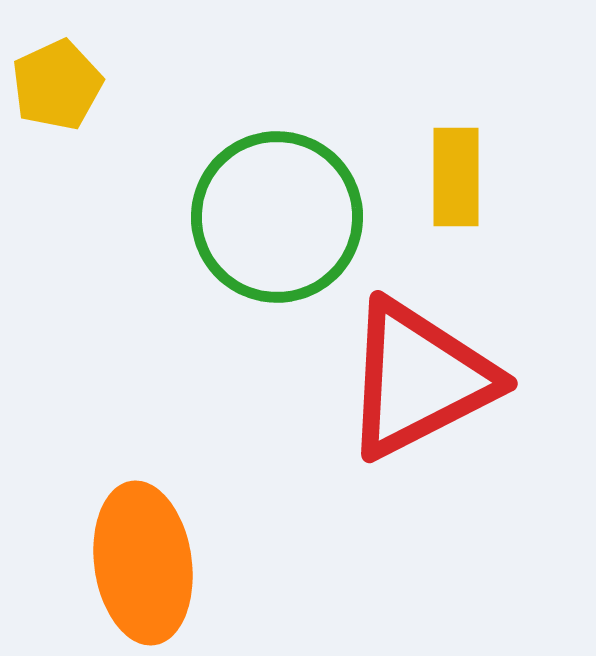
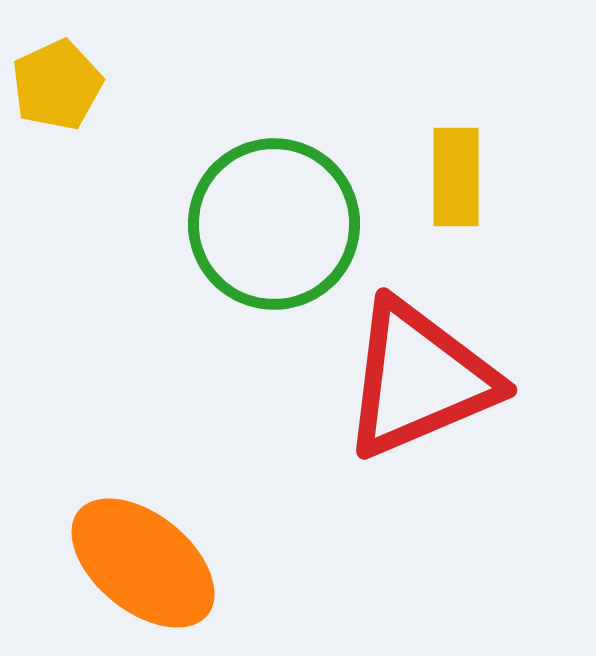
green circle: moved 3 px left, 7 px down
red triangle: rotated 4 degrees clockwise
orange ellipse: rotated 43 degrees counterclockwise
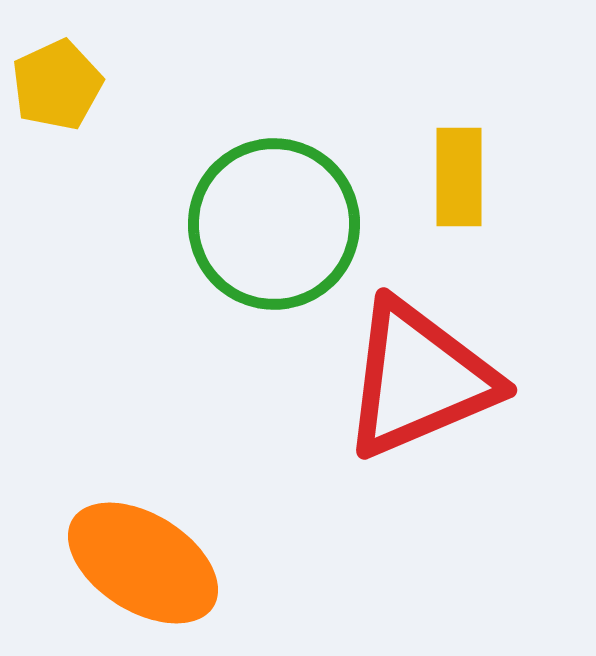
yellow rectangle: moved 3 px right
orange ellipse: rotated 7 degrees counterclockwise
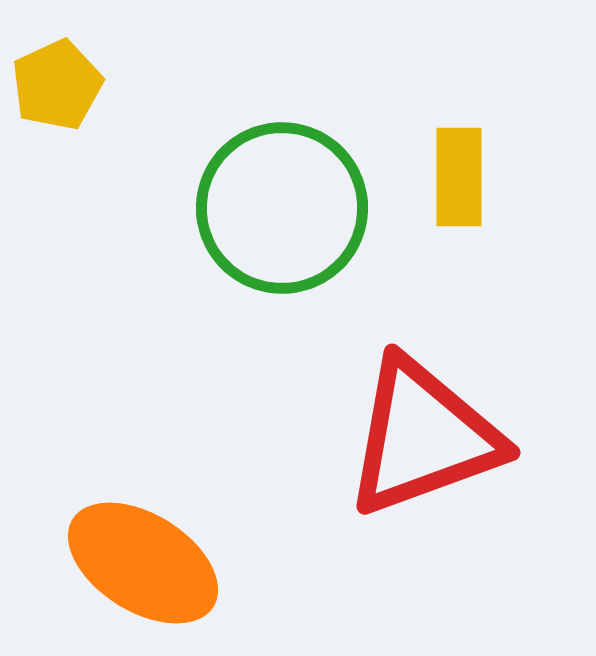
green circle: moved 8 px right, 16 px up
red triangle: moved 4 px right, 58 px down; rotated 3 degrees clockwise
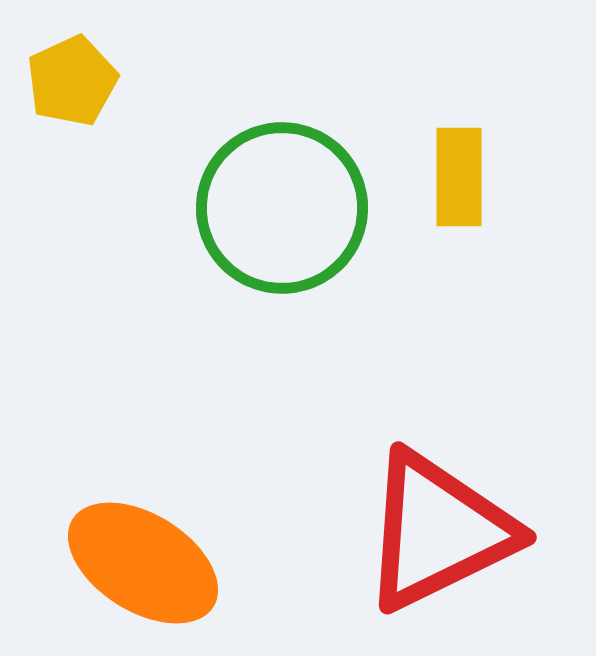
yellow pentagon: moved 15 px right, 4 px up
red triangle: moved 15 px right, 94 px down; rotated 6 degrees counterclockwise
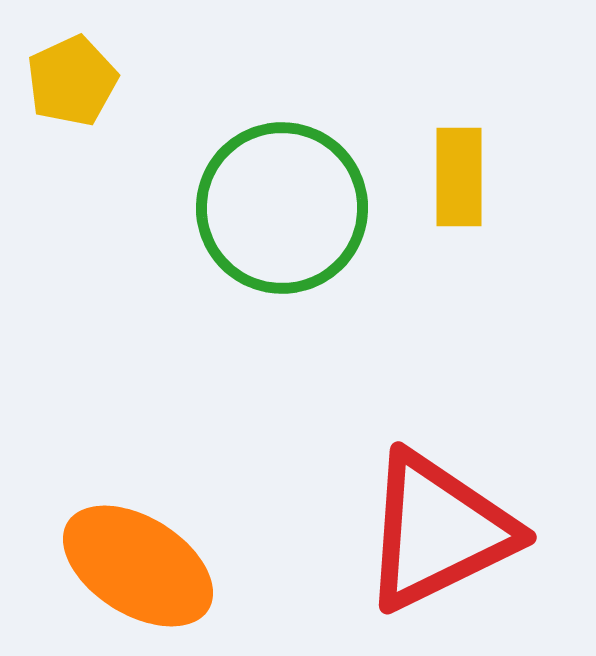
orange ellipse: moved 5 px left, 3 px down
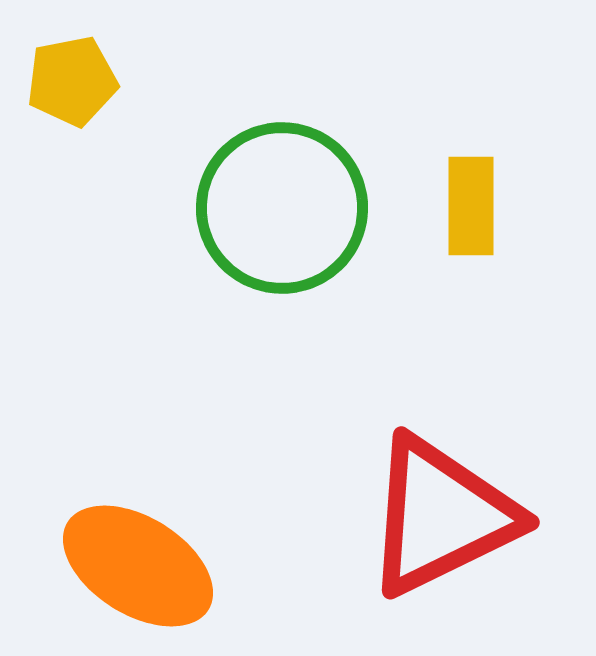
yellow pentagon: rotated 14 degrees clockwise
yellow rectangle: moved 12 px right, 29 px down
red triangle: moved 3 px right, 15 px up
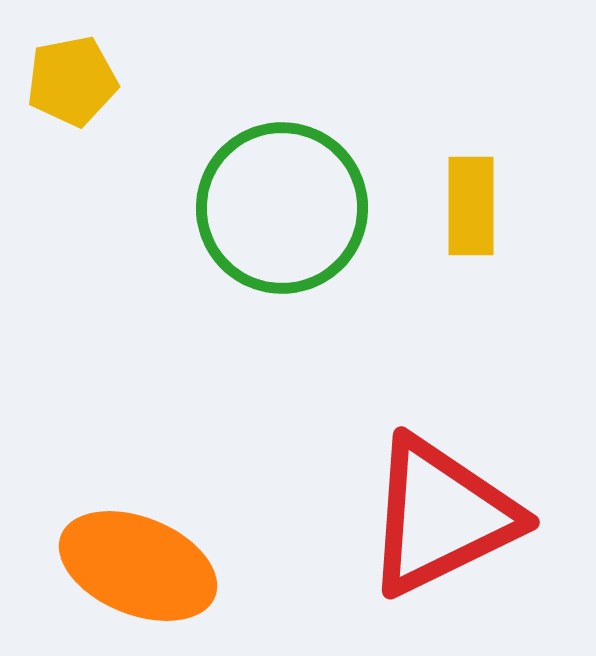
orange ellipse: rotated 10 degrees counterclockwise
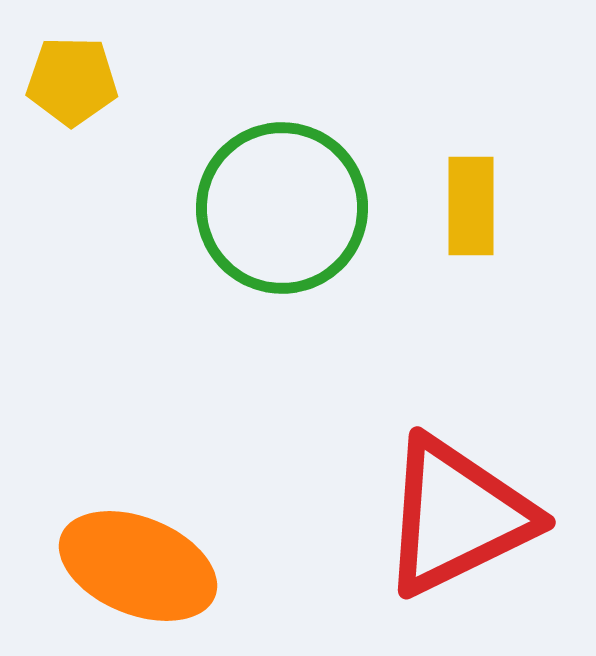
yellow pentagon: rotated 12 degrees clockwise
red triangle: moved 16 px right
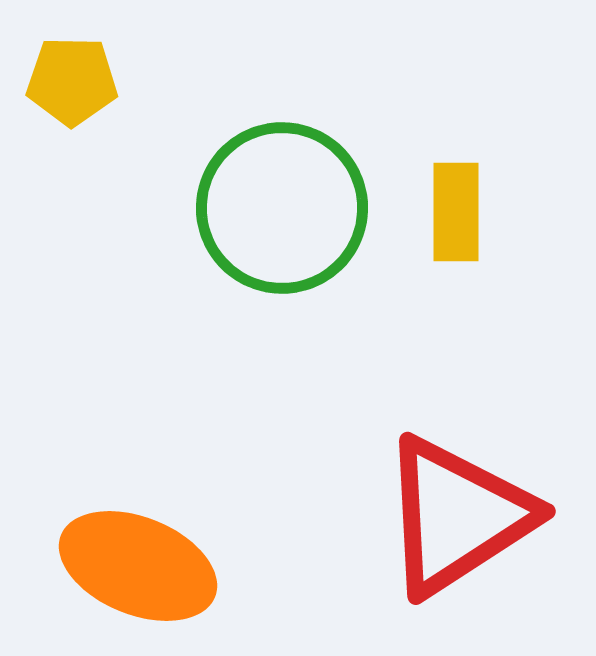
yellow rectangle: moved 15 px left, 6 px down
red triangle: rotated 7 degrees counterclockwise
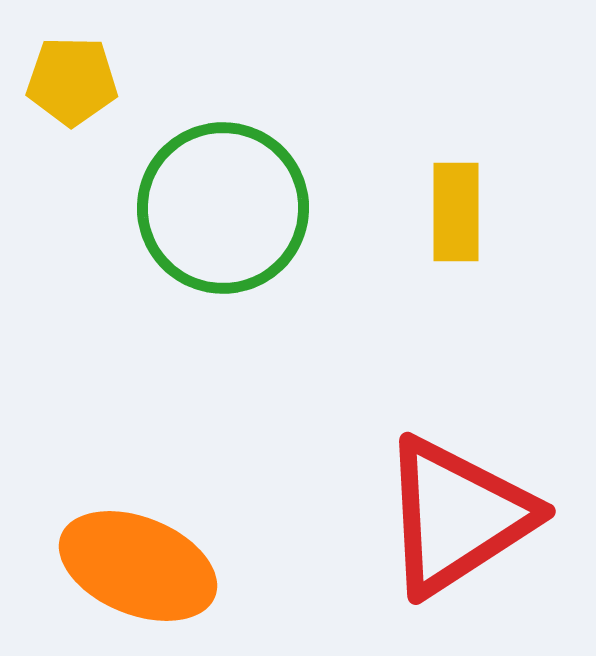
green circle: moved 59 px left
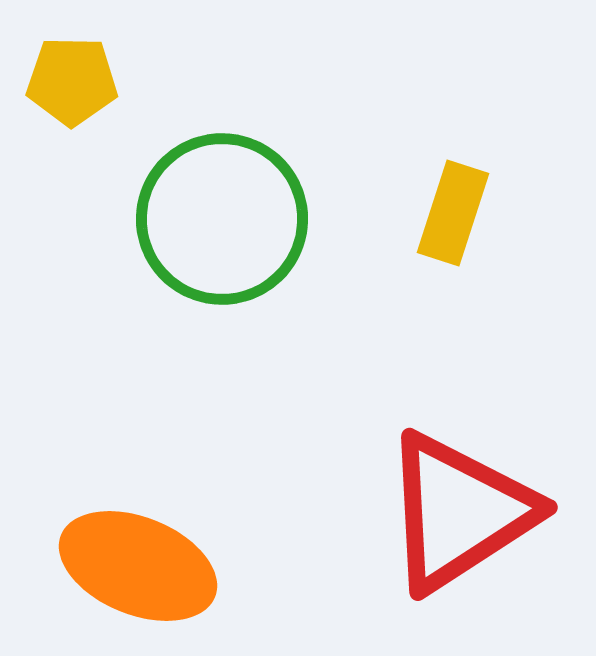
green circle: moved 1 px left, 11 px down
yellow rectangle: moved 3 px left, 1 px down; rotated 18 degrees clockwise
red triangle: moved 2 px right, 4 px up
